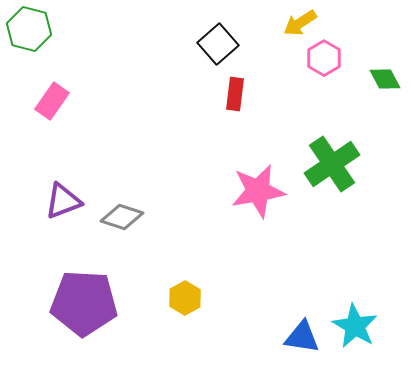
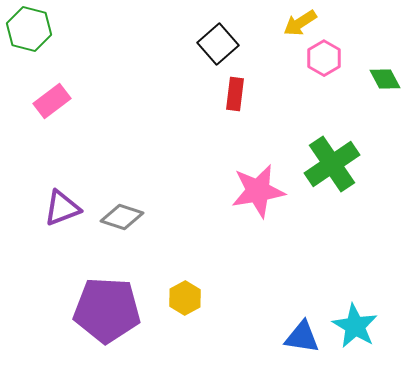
pink rectangle: rotated 18 degrees clockwise
purple triangle: moved 1 px left, 7 px down
purple pentagon: moved 23 px right, 7 px down
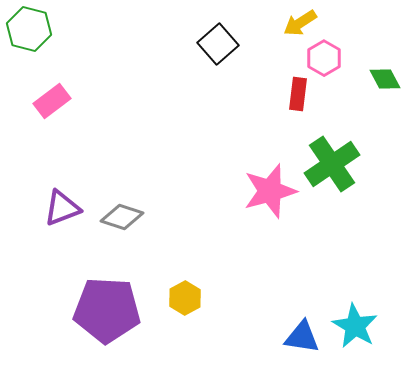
red rectangle: moved 63 px right
pink star: moved 12 px right; rotated 6 degrees counterclockwise
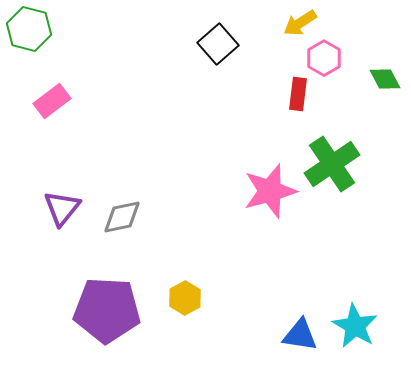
purple triangle: rotated 30 degrees counterclockwise
gray diamond: rotated 30 degrees counterclockwise
blue triangle: moved 2 px left, 2 px up
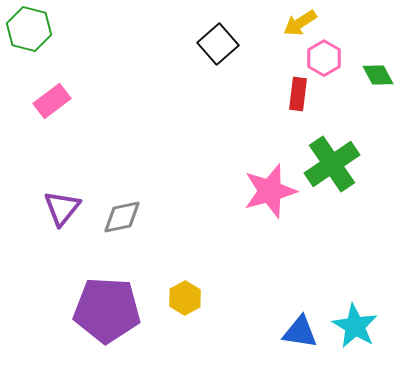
green diamond: moved 7 px left, 4 px up
blue triangle: moved 3 px up
